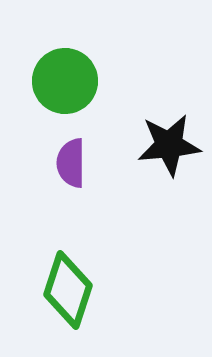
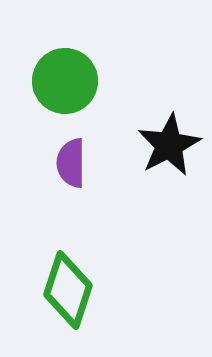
black star: rotated 22 degrees counterclockwise
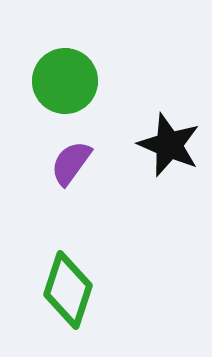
black star: rotated 22 degrees counterclockwise
purple semicircle: rotated 36 degrees clockwise
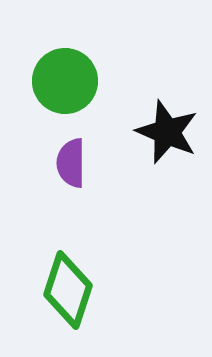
black star: moved 2 px left, 13 px up
purple semicircle: rotated 36 degrees counterclockwise
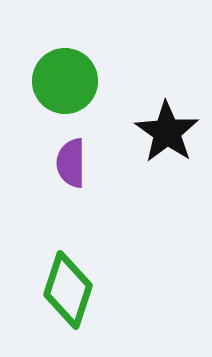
black star: rotated 12 degrees clockwise
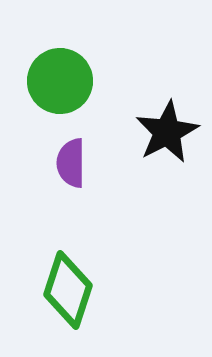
green circle: moved 5 px left
black star: rotated 10 degrees clockwise
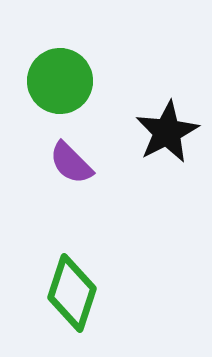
purple semicircle: rotated 45 degrees counterclockwise
green diamond: moved 4 px right, 3 px down
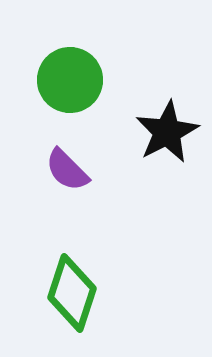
green circle: moved 10 px right, 1 px up
purple semicircle: moved 4 px left, 7 px down
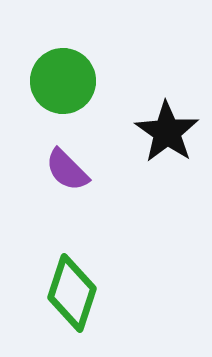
green circle: moved 7 px left, 1 px down
black star: rotated 10 degrees counterclockwise
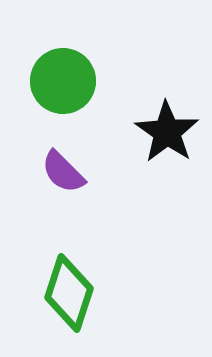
purple semicircle: moved 4 px left, 2 px down
green diamond: moved 3 px left
